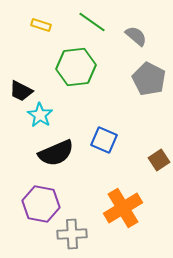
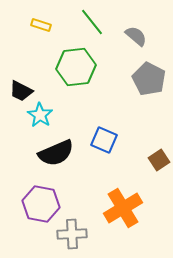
green line: rotated 16 degrees clockwise
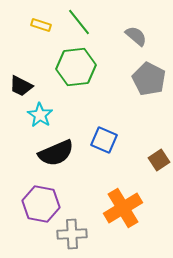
green line: moved 13 px left
black trapezoid: moved 5 px up
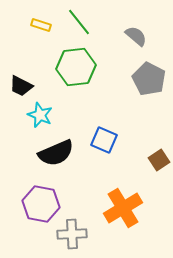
cyan star: rotated 10 degrees counterclockwise
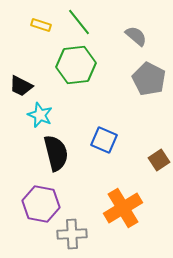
green hexagon: moved 2 px up
black semicircle: rotated 81 degrees counterclockwise
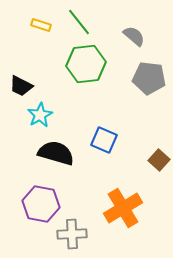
gray semicircle: moved 2 px left
green hexagon: moved 10 px right, 1 px up
gray pentagon: moved 1 px up; rotated 20 degrees counterclockwise
cyan star: rotated 20 degrees clockwise
black semicircle: rotated 60 degrees counterclockwise
brown square: rotated 15 degrees counterclockwise
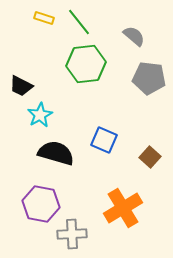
yellow rectangle: moved 3 px right, 7 px up
brown square: moved 9 px left, 3 px up
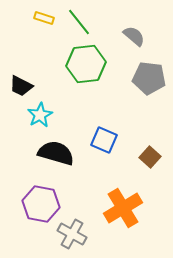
gray cross: rotated 32 degrees clockwise
